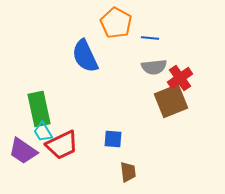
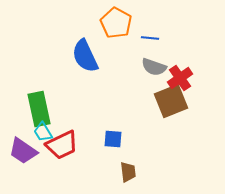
gray semicircle: rotated 25 degrees clockwise
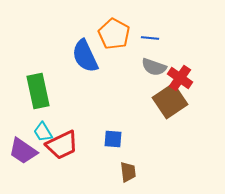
orange pentagon: moved 2 px left, 11 px down
red cross: rotated 20 degrees counterclockwise
brown square: moved 1 px left; rotated 12 degrees counterclockwise
green rectangle: moved 1 px left, 18 px up
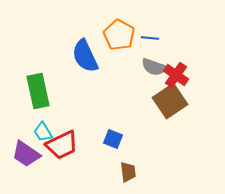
orange pentagon: moved 5 px right, 1 px down
red cross: moved 4 px left, 3 px up
blue square: rotated 18 degrees clockwise
purple trapezoid: moved 3 px right, 3 px down
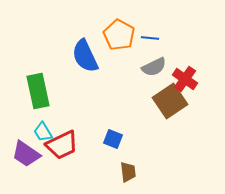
gray semicircle: rotated 45 degrees counterclockwise
red cross: moved 9 px right, 4 px down
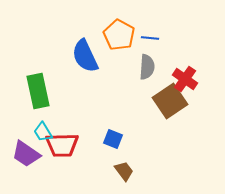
gray semicircle: moved 7 px left; rotated 60 degrees counterclockwise
red trapezoid: rotated 24 degrees clockwise
brown trapezoid: moved 4 px left, 1 px up; rotated 30 degrees counterclockwise
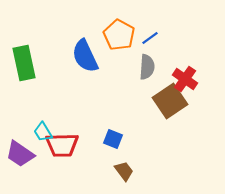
blue line: rotated 42 degrees counterclockwise
green rectangle: moved 14 px left, 28 px up
purple trapezoid: moved 6 px left
